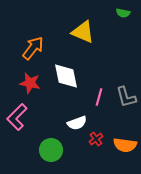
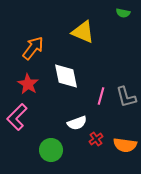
red star: moved 2 px left, 1 px down; rotated 20 degrees clockwise
pink line: moved 2 px right, 1 px up
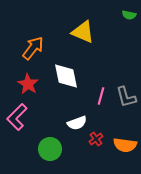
green semicircle: moved 6 px right, 2 px down
green circle: moved 1 px left, 1 px up
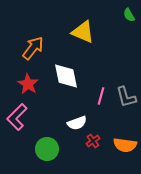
green semicircle: rotated 48 degrees clockwise
red cross: moved 3 px left, 2 px down
green circle: moved 3 px left
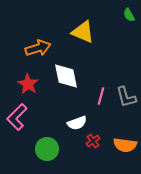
orange arrow: moved 5 px right; rotated 35 degrees clockwise
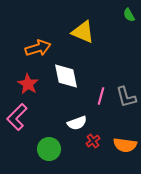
green circle: moved 2 px right
